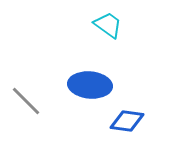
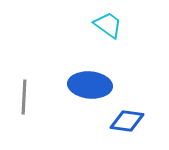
gray line: moved 2 px left, 4 px up; rotated 48 degrees clockwise
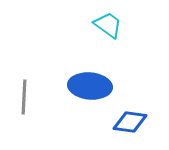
blue ellipse: moved 1 px down
blue diamond: moved 3 px right, 1 px down
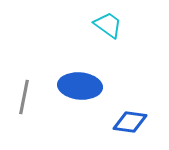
blue ellipse: moved 10 px left
gray line: rotated 8 degrees clockwise
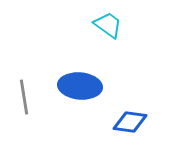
gray line: rotated 20 degrees counterclockwise
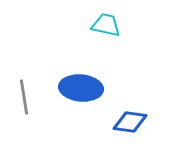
cyan trapezoid: moved 2 px left; rotated 24 degrees counterclockwise
blue ellipse: moved 1 px right, 2 px down
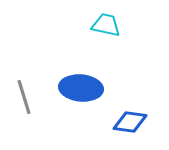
gray line: rotated 8 degrees counterclockwise
